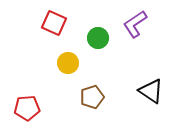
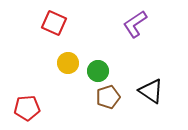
green circle: moved 33 px down
brown pentagon: moved 16 px right
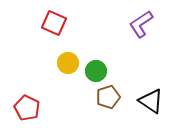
purple L-shape: moved 6 px right
green circle: moved 2 px left
black triangle: moved 10 px down
red pentagon: rotated 30 degrees clockwise
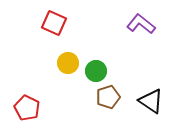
purple L-shape: rotated 72 degrees clockwise
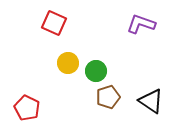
purple L-shape: rotated 20 degrees counterclockwise
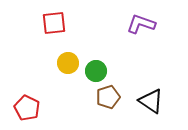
red square: rotated 30 degrees counterclockwise
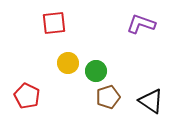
red pentagon: moved 12 px up
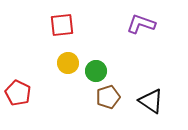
red square: moved 8 px right, 2 px down
red pentagon: moved 9 px left, 3 px up
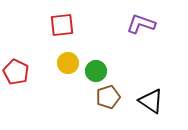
red pentagon: moved 2 px left, 21 px up
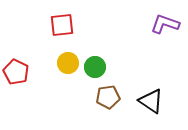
purple L-shape: moved 24 px right
green circle: moved 1 px left, 4 px up
brown pentagon: rotated 10 degrees clockwise
